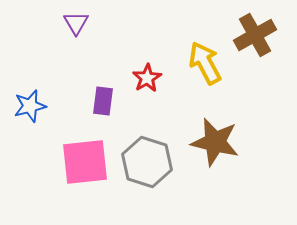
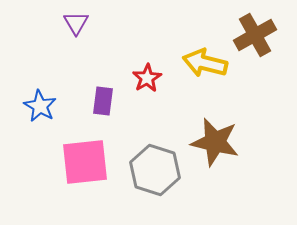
yellow arrow: rotated 48 degrees counterclockwise
blue star: moved 10 px right; rotated 28 degrees counterclockwise
gray hexagon: moved 8 px right, 8 px down
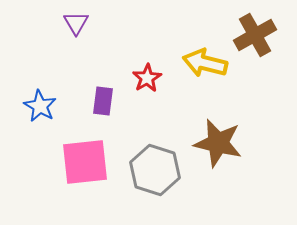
brown star: moved 3 px right, 1 px down
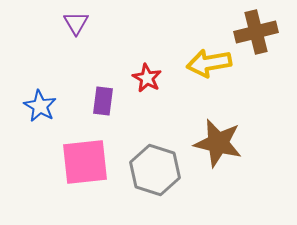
brown cross: moved 1 px right, 3 px up; rotated 15 degrees clockwise
yellow arrow: moved 4 px right; rotated 24 degrees counterclockwise
red star: rotated 12 degrees counterclockwise
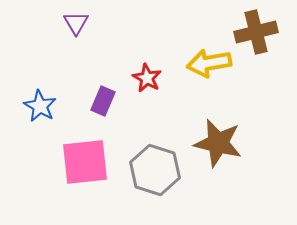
purple rectangle: rotated 16 degrees clockwise
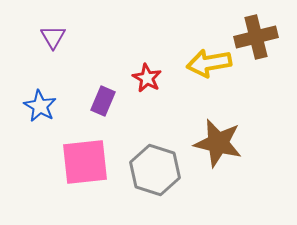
purple triangle: moved 23 px left, 14 px down
brown cross: moved 5 px down
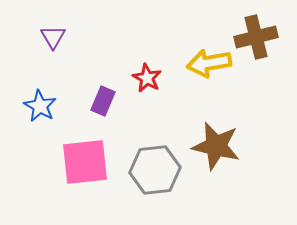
brown star: moved 2 px left, 3 px down
gray hexagon: rotated 24 degrees counterclockwise
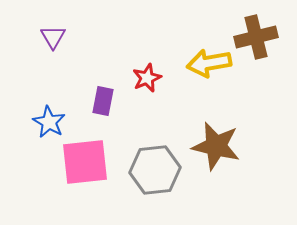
red star: rotated 20 degrees clockwise
purple rectangle: rotated 12 degrees counterclockwise
blue star: moved 9 px right, 16 px down
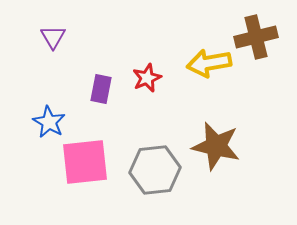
purple rectangle: moved 2 px left, 12 px up
